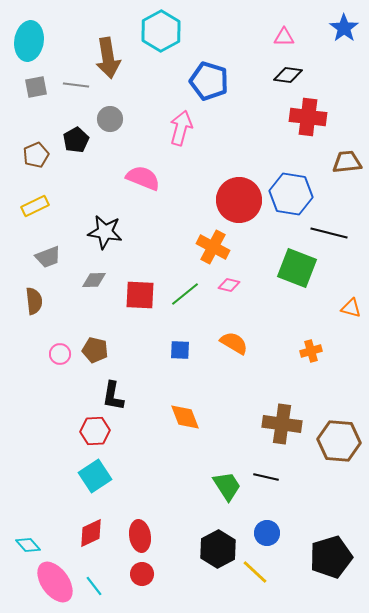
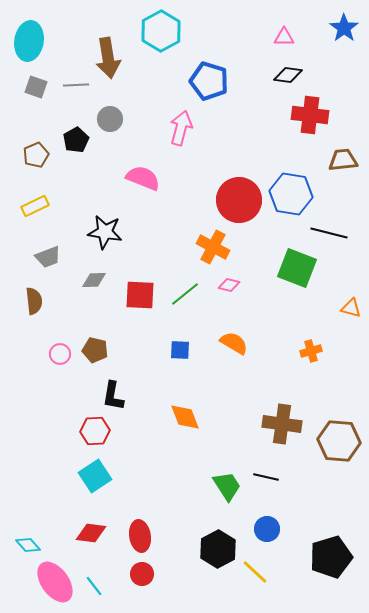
gray line at (76, 85): rotated 10 degrees counterclockwise
gray square at (36, 87): rotated 30 degrees clockwise
red cross at (308, 117): moved 2 px right, 2 px up
brown trapezoid at (347, 162): moved 4 px left, 2 px up
red diamond at (91, 533): rotated 32 degrees clockwise
blue circle at (267, 533): moved 4 px up
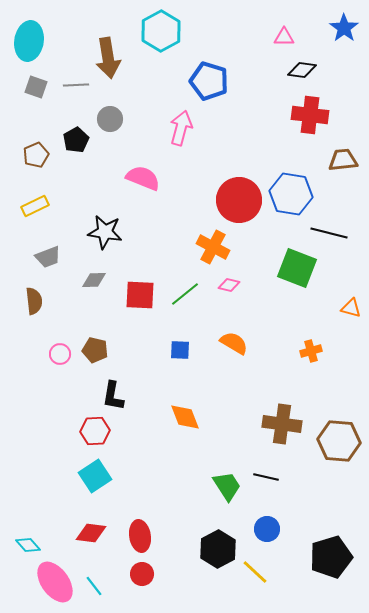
black diamond at (288, 75): moved 14 px right, 5 px up
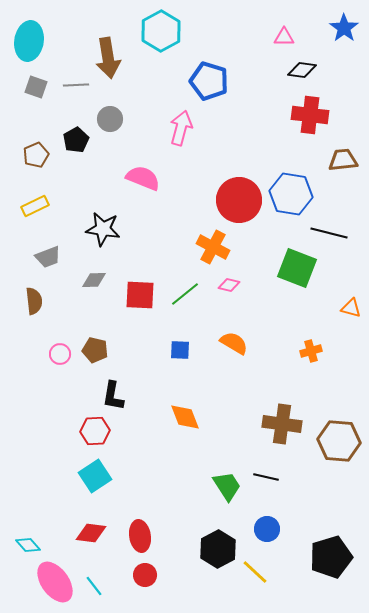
black star at (105, 232): moved 2 px left, 3 px up
red circle at (142, 574): moved 3 px right, 1 px down
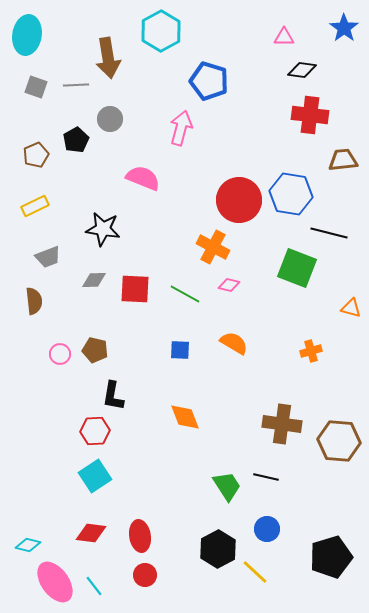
cyan ellipse at (29, 41): moved 2 px left, 6 px up
green line at (185, 294): rotated 68 degrees clockwise
red square at (140, 295): moved 5 px left, 6 px up
cyan diamond at (28, 545): rotated 35 degrees counterclockwise
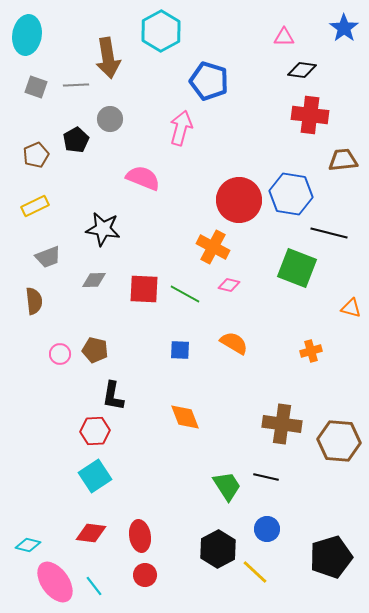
red square at (135, 289): moved 9 px right
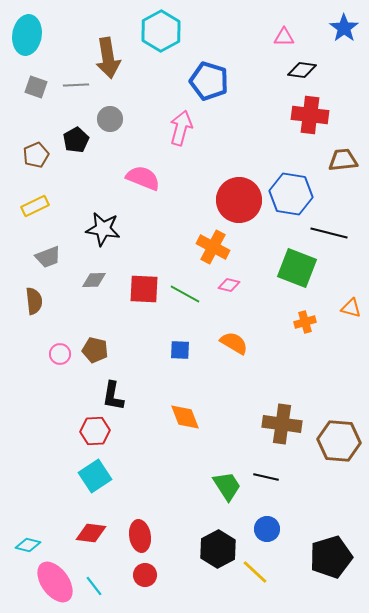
orange cross at (311, 351): moved 6 px left, 29 px up
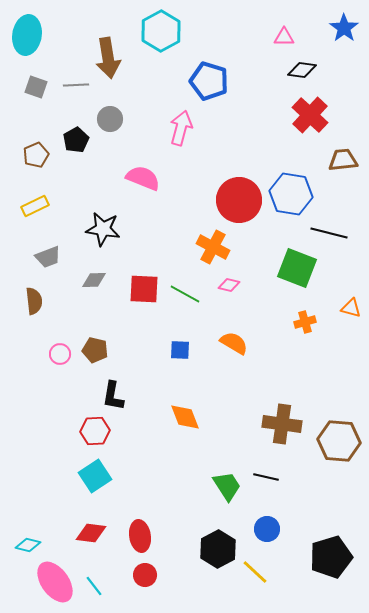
red cross at (310, 115): rotated 36 degrees clockwise
